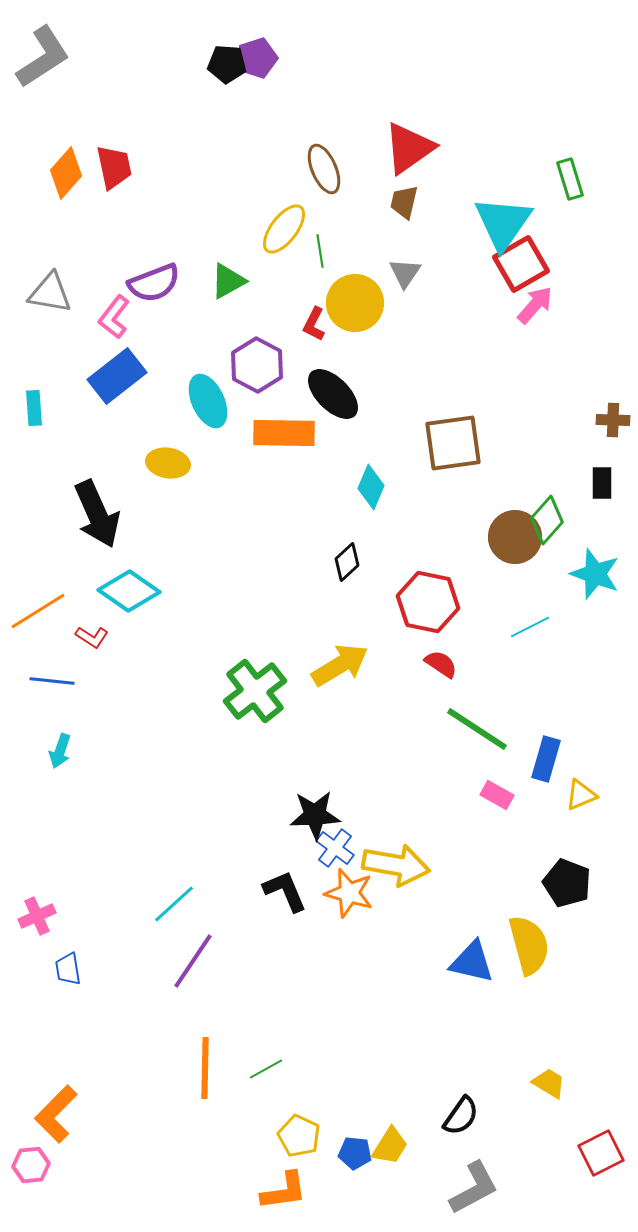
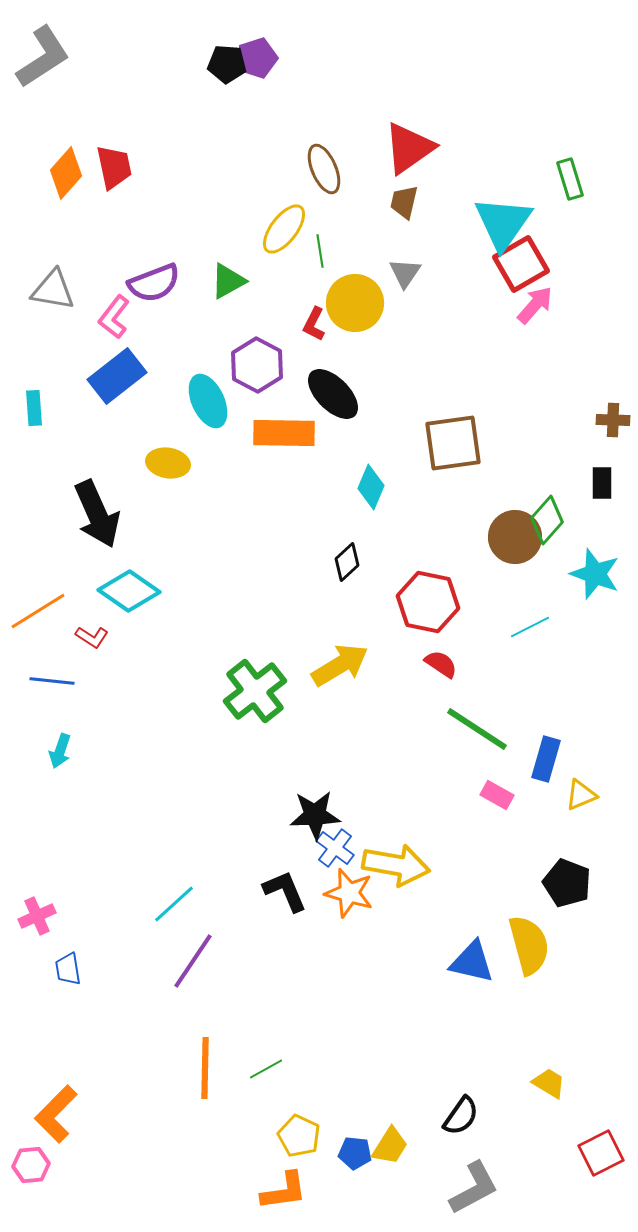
gray triangle at (50, 293): moved 3 px right, 3 px up
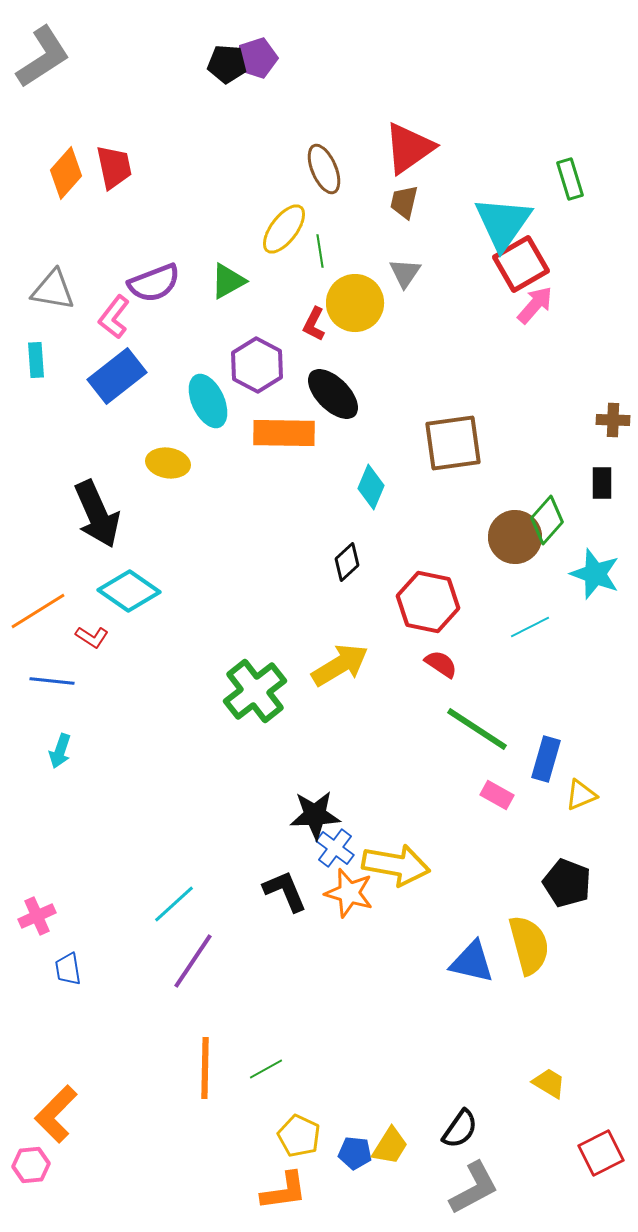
cyan rectangle at (34, 408): moved 2 px right, 48 px up
black semicircle at (461, 1116): moved 1 px left, 13 px down
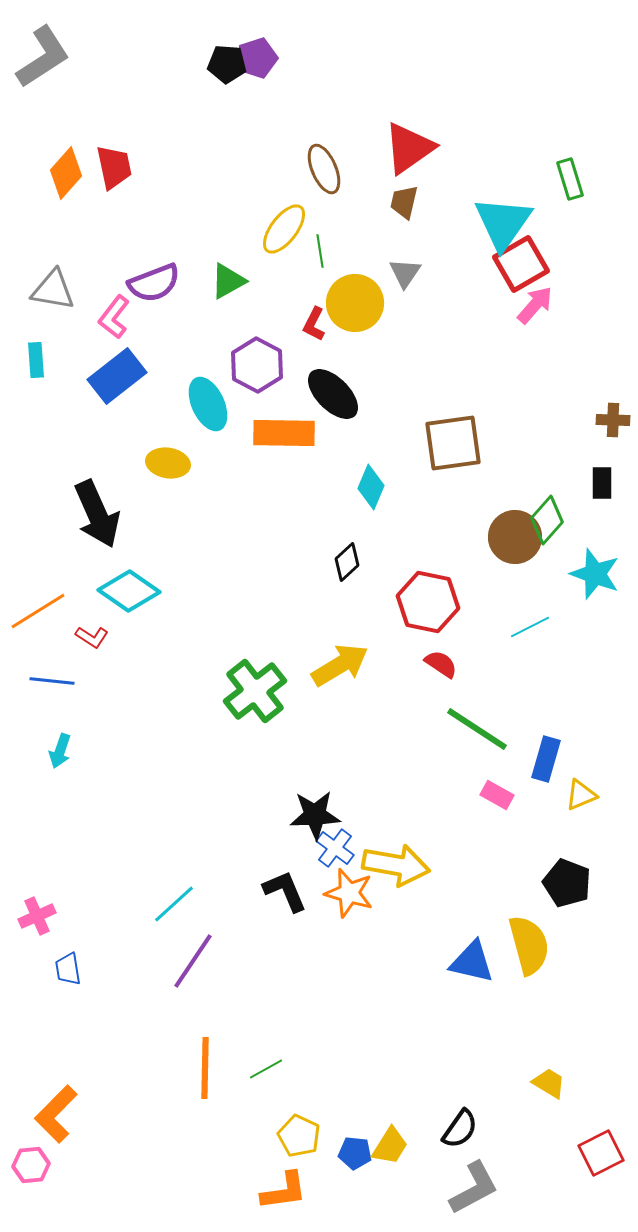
cyan ellipse at (208, 401): moved 3 px down
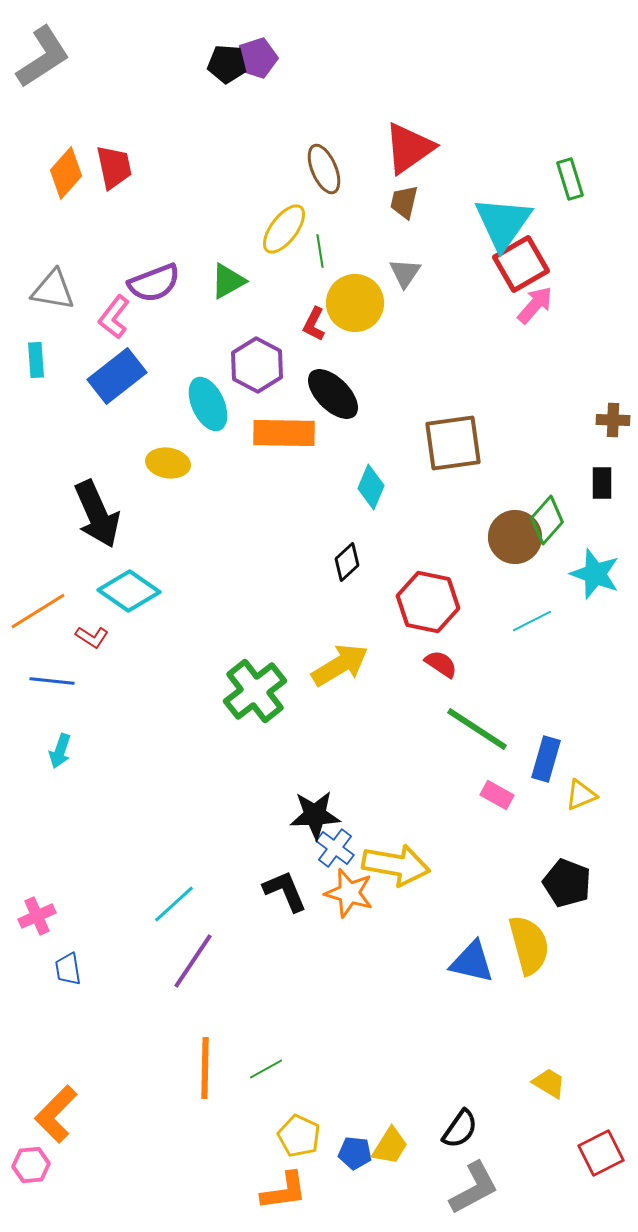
cyan line at (530, 627): moved 2 px right, 6 px up
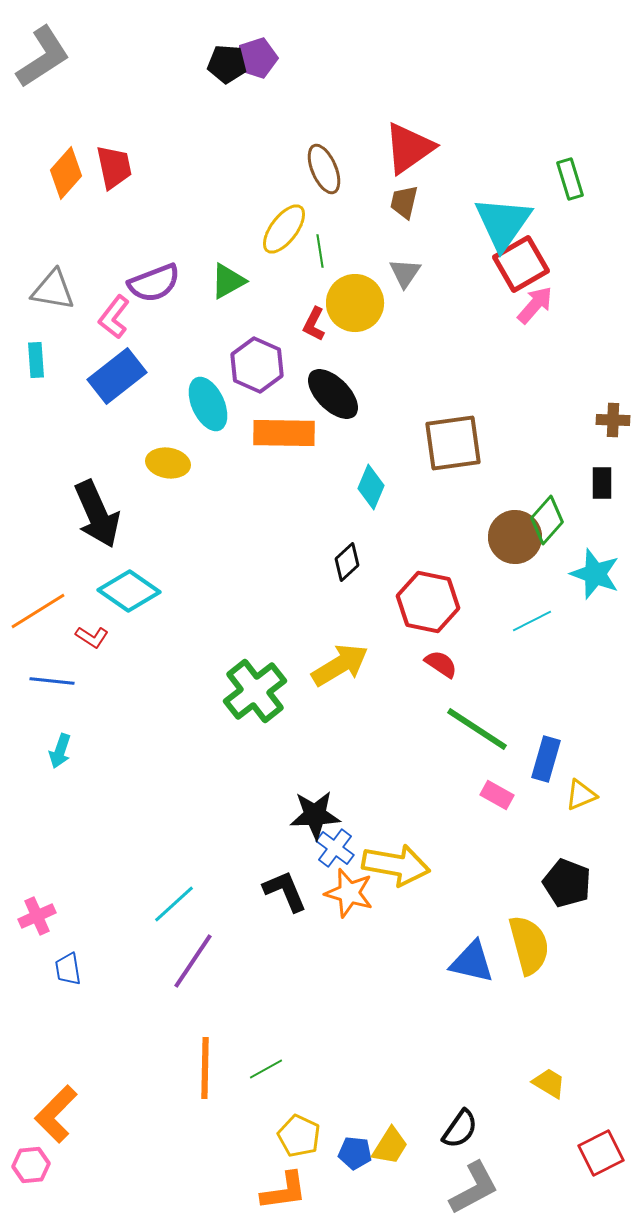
purple hexagon at (257, 365): rotated 4 degrees counterclockwise
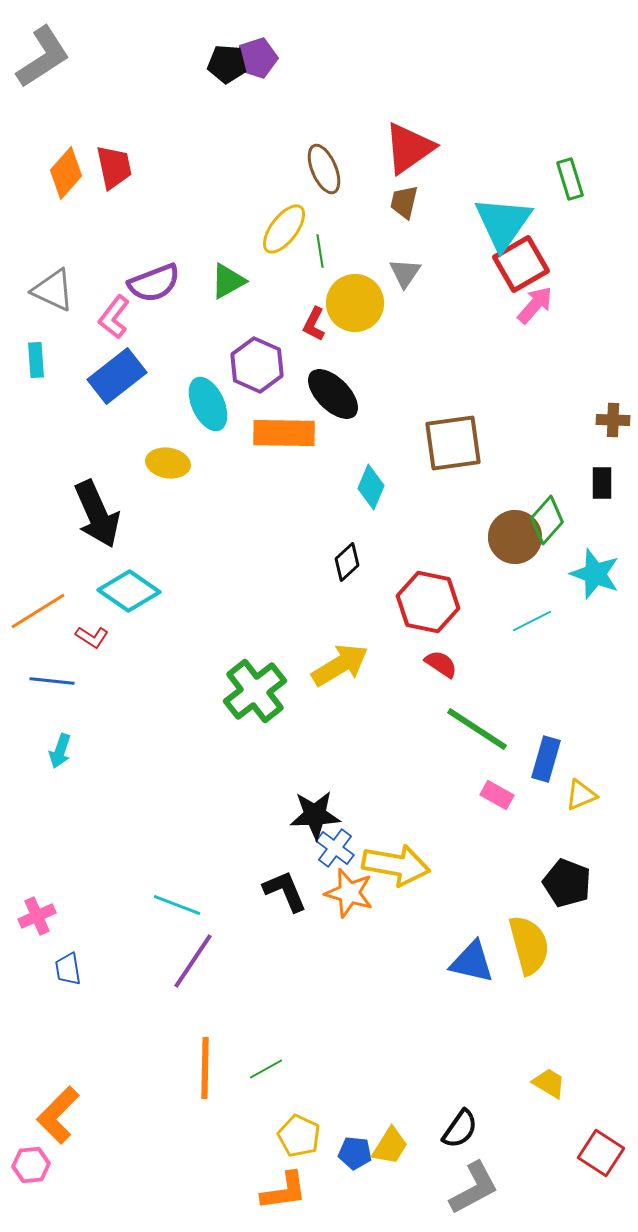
gray triangle at (53, 290): rotated 15 degrees clockwise
cyan line at (174, 904): moved 3 px right, 1 px down; rotated 63 degrees clockwise
orange L-shape at (56, 1114): moved 2 px right, 1 px down
red square at (601, 1153): rotated 30 degrees counterclockwise
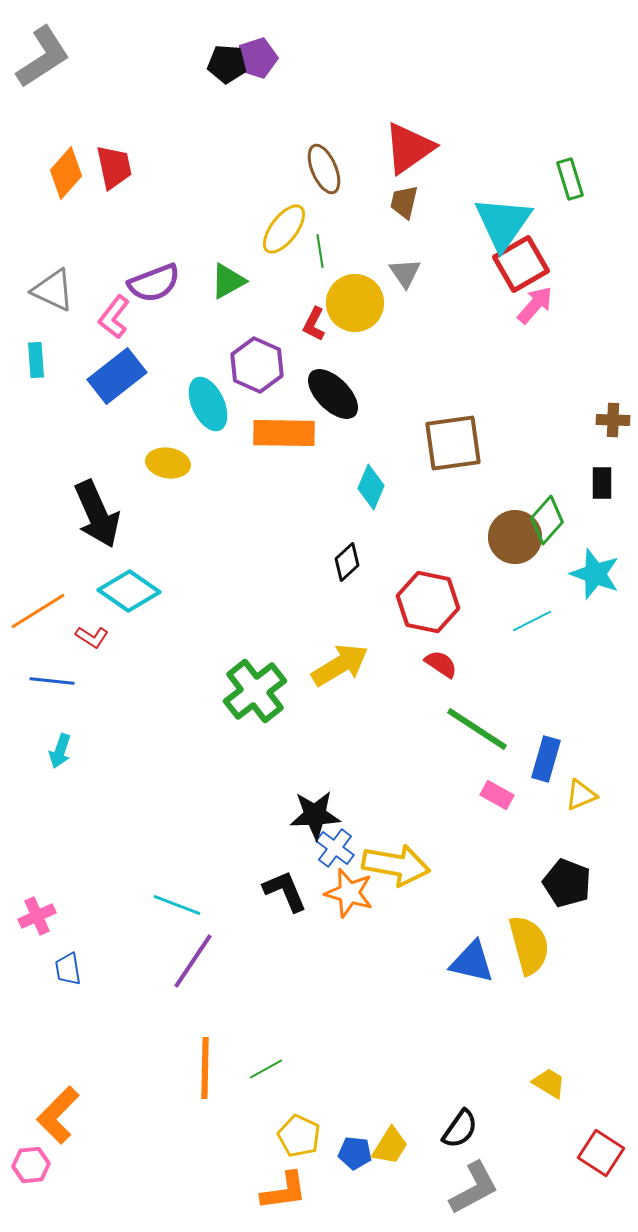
gray triangle at (405, 273): rotated 8 degrees counterclockwise
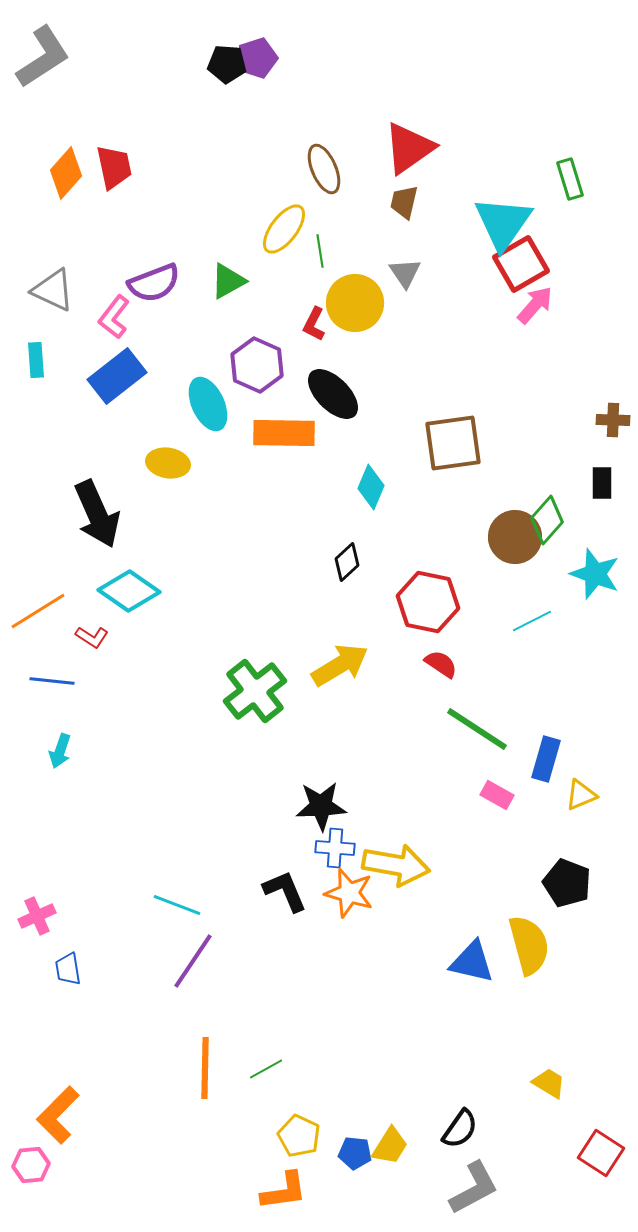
black star at (315, 815): moved 6 px right, 9 px up
blue cross at (335, 848): rotated 33 degrees counterclockwise
